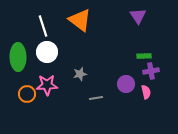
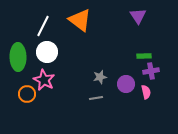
white line: rotated 45 degrees clockwise
gray star: moved 20 px right, 3 px down
pink star: moved 3 px left, 5 px up; rotated 30 degrees clockwise
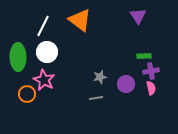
pink semicircle: moved 5 px right, 4 px up
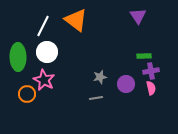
orange triangle: moved 4 px left
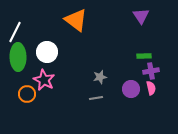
purple triangle: moved 3 px right
white line: moved 28 px left, 6 px down
purple circle: moved 5 px right, 5 px down
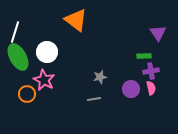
purple triangle: moved 17 px right, 17 px down
white line: rotated 10 degrees counterclockwise
green ellipse: rotated 28 degrees counterclockwise
gray line: moved 2 px left, 1 px down
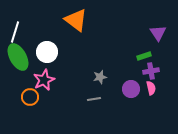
green rectangle: rotated 16 degrees counterclockwise
pink star: rotated 20 degrees clockwise
orange circle: moved 3 px right, 3 px down
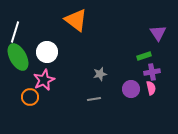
purple cross: moved 1 px right, 1 px down
gray star: moved 3 px up
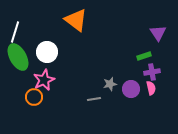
gray star: moved 10 px right, 10 px down
orange circle: moved 4 px right
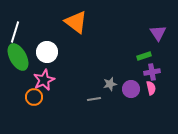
orange triangle: moved 2 px down
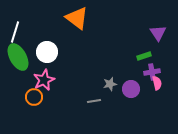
orange triangle: moved 1 px right, 4 px up
pink semicircle: moved 6 px right, 5 px up
gray line: moved 2 px down
